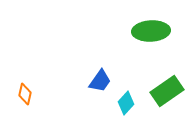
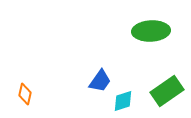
cyan diamond: moved 3 px left, 2 px up; rotated 30 degrees clockwise
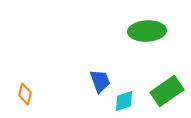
green ellipse: moved 4 px left
blue trapezoid: rotated 55 degrees counterclockwise
cyan diamond: moved 1 px right
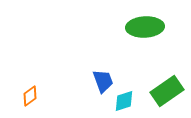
green ellipse: moved 2 px left, 4 px up
blue trapezoid: moved 3 px right
orange diamond: moved 5 px right, 2 px down; rotated 40 degrees clockwise
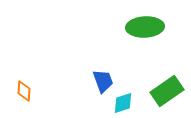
orange diamond: moved 6 px left, 5 px up; rotated 50 degrees counterclockwise
cyan diamond: moved 1 px left, 2 px down
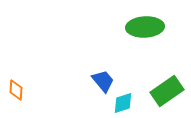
blue trapezoid: rotated 20 degrees counterclockwise
orange diamond: moved 8 px left, 1 px up
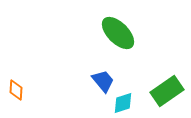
green ellipse: moved 27 px left, 6 px down; rotated 48 degrees clockwise
